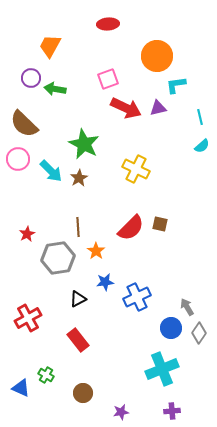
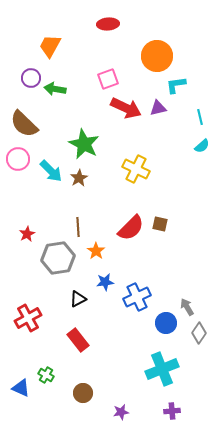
blue circle: moved 5 px left, 5 px up
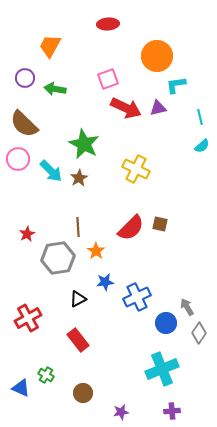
purple circle: moved 6 px left
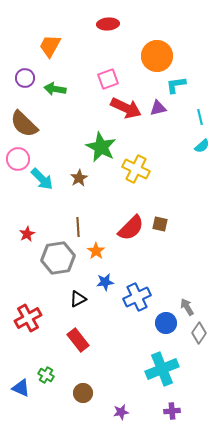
green star: moved 17 px right, 3 px down
cyan arrow: moved 9 px left, 8 px down
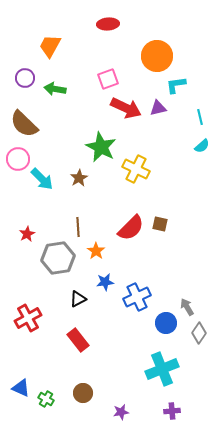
green cross: moved 24 px down
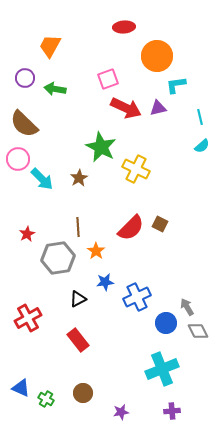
red ellipse: moved 16 px right, 3 px down
brown square: rotated 14 degrees clockwise
gray diamond: moved 1 px left, 2 px up; rotated 60 degrees counterclockwise
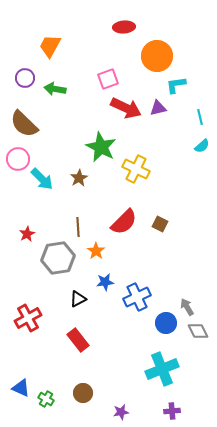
red semicircle: moved 7 px left, 6 px up
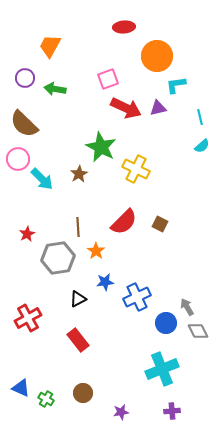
brown star: moved 4 px up
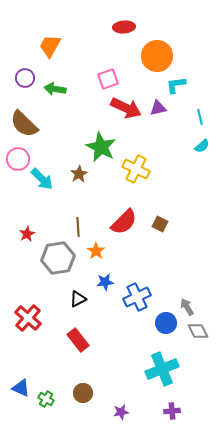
red cross: rotated 20 degrees counterclockwise
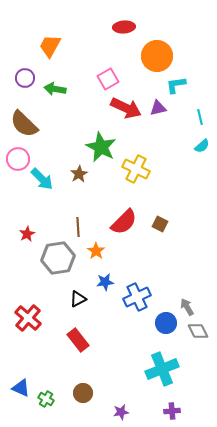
pink square: rotated 10 degrees counterclockwise
